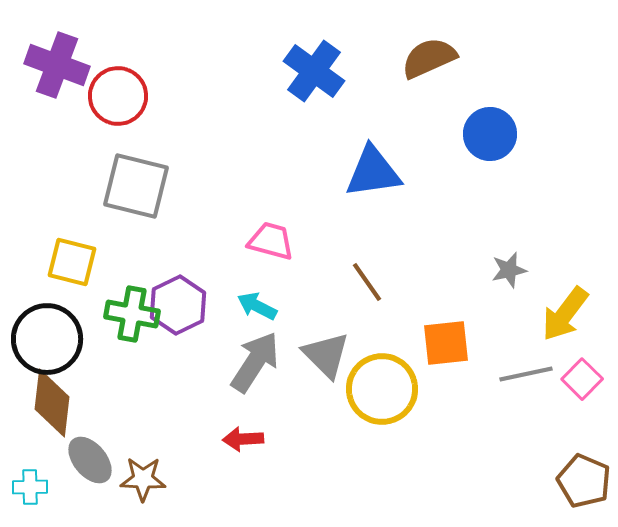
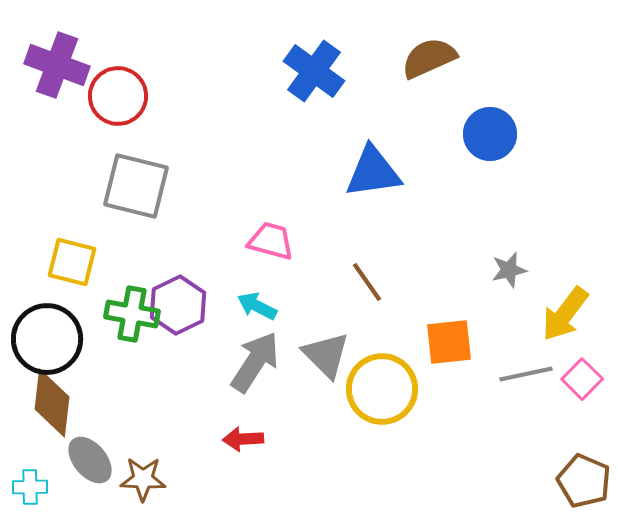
orange square: moved 3 px right, 1 px up
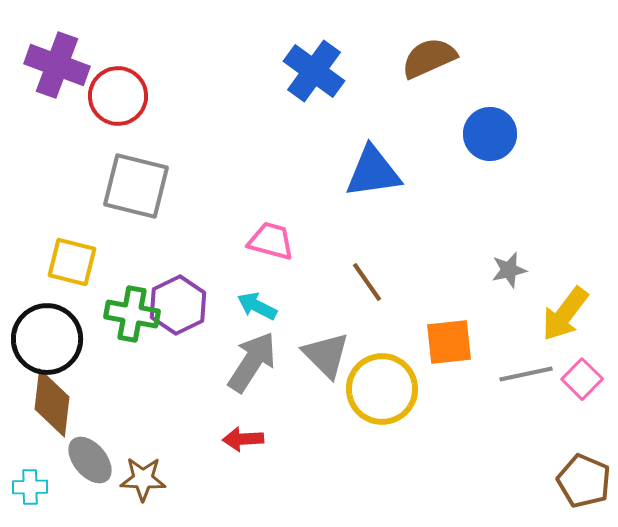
gray arrow: moved 3 px left
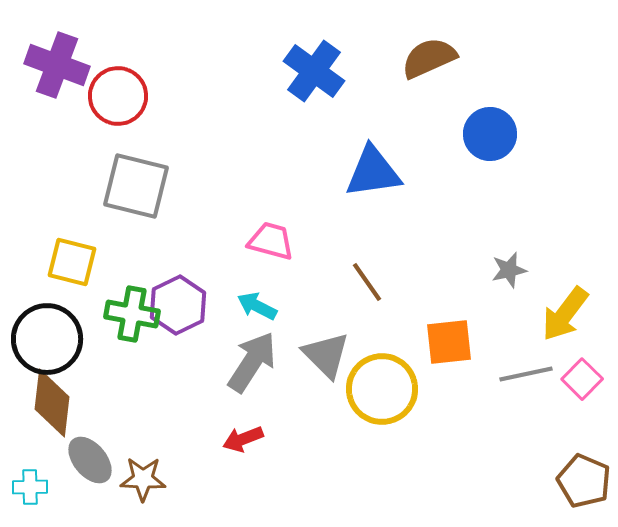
red arrow: rotated 18 degrees counterclockwise
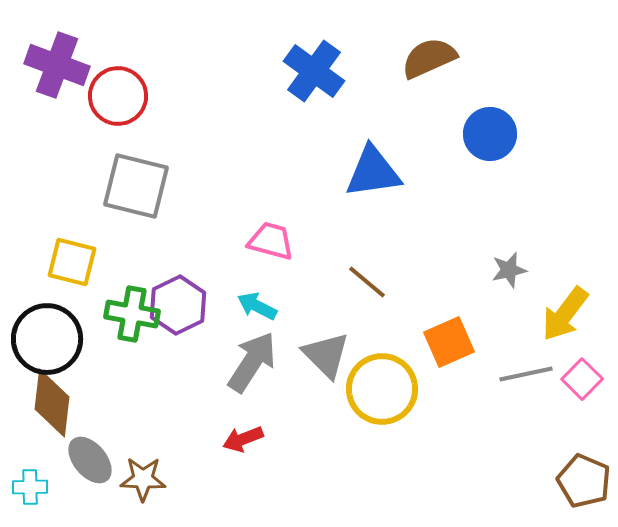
brown line: rotated 15 degrees counterclockwise
orange square: rotated 18 degrees counterclockwise
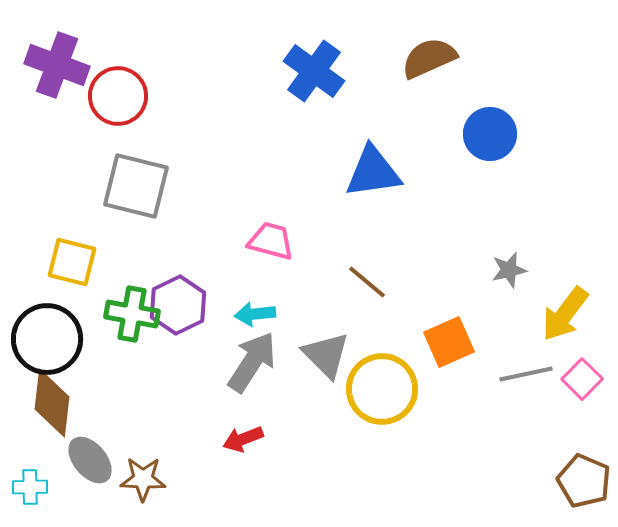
cyan arrow: moved 2 px left, 8 px down; rotated 33 degrees counterclockwise
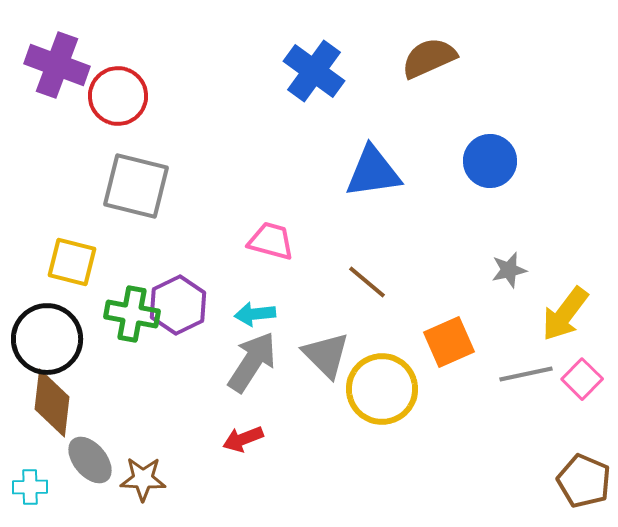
blue circle: moved 27 px down
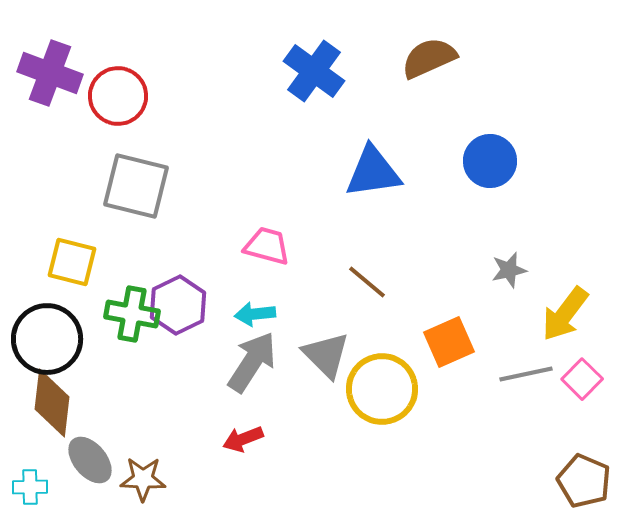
purple cross: moved 7 px left, 8 px down
pink trapezoid: moved 4 px left, 5 px down
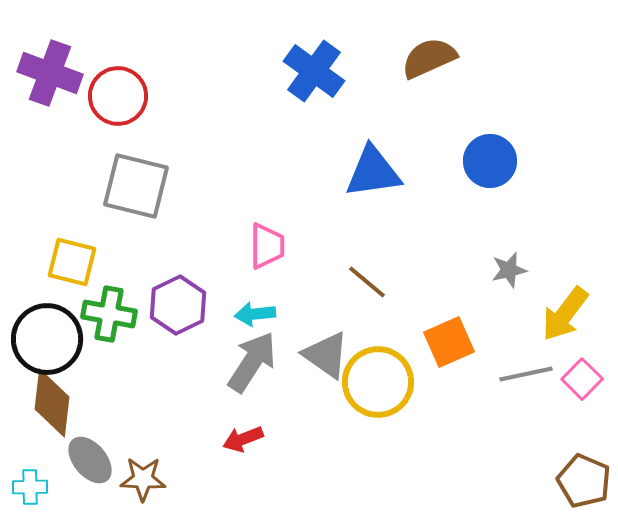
pink trapezoid: rotated 75 degrees clockwise
green cross: moved 23 px left
gray triangle: rotated 10 degrees counterclockwise
yellow circle: moved 4 px left, 7 px up
